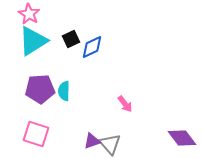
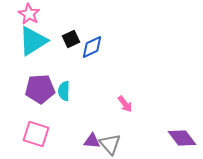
purple triangle: rotated 24 degrees clockwise
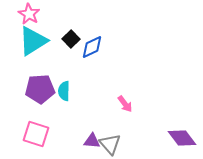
black square: rotated 18 degrees counterclockwise
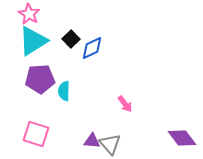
blue diamond: moved 1 px down
purple pentagon: moved 10 px up
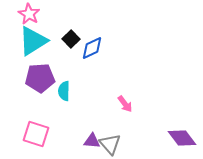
purple pentagon: moved 1 px up
